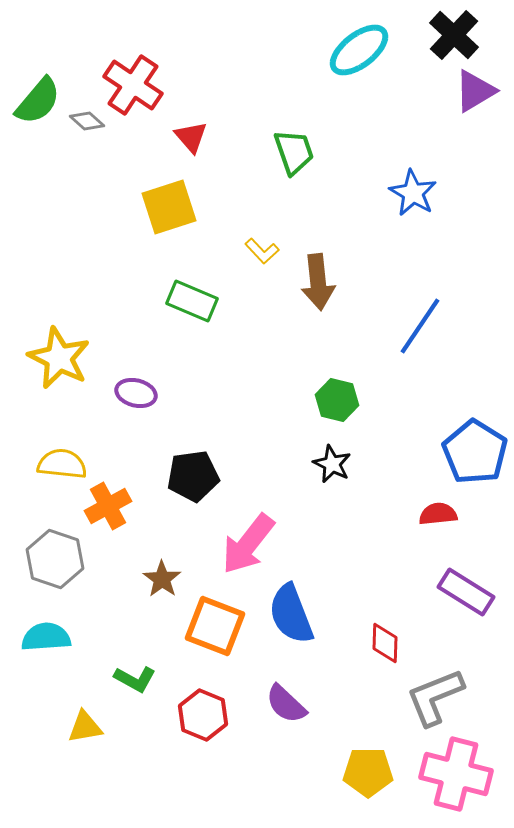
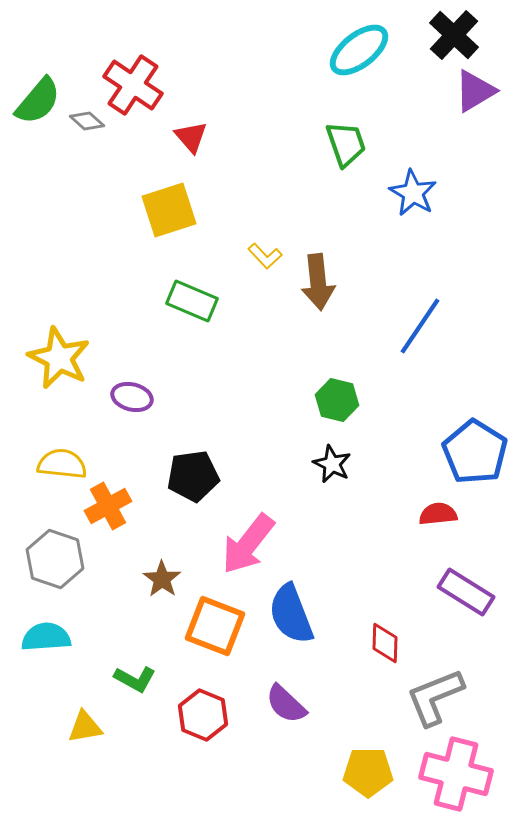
green trapezoid: moved 52 px right, 8 px up
yellow square: moved 3 px down
yellow L-shape: moved 3 px right, 5 px down
purple ellipse: moved 4 px left, 4 px down
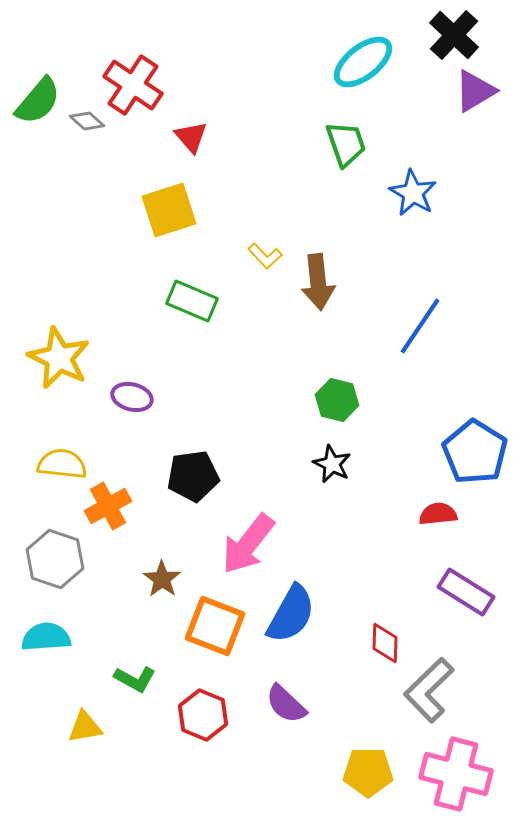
cyan ellipse: moved 4 px right, 12 px down
blue semicircle: rotated 130 degrees counterclockwise
gray L-shape: moved 6 px left, 7 px up; rotated 22 degrees counterclockwise
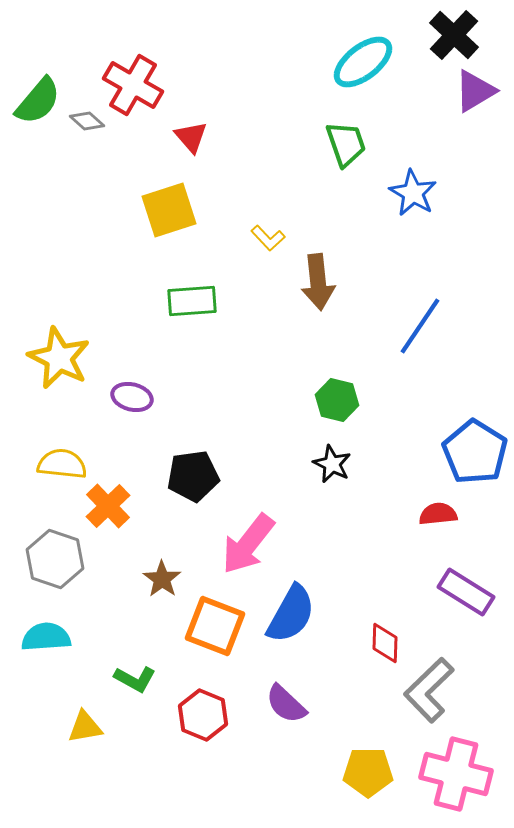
red cross: rotated 4 degrees counterclockwise
yellow L-shape: moved 3 px right, 18 px up
green rectangle: rotated 27 degrees counterclockwise
orange cross: rotated 15 degrees counterclockwise
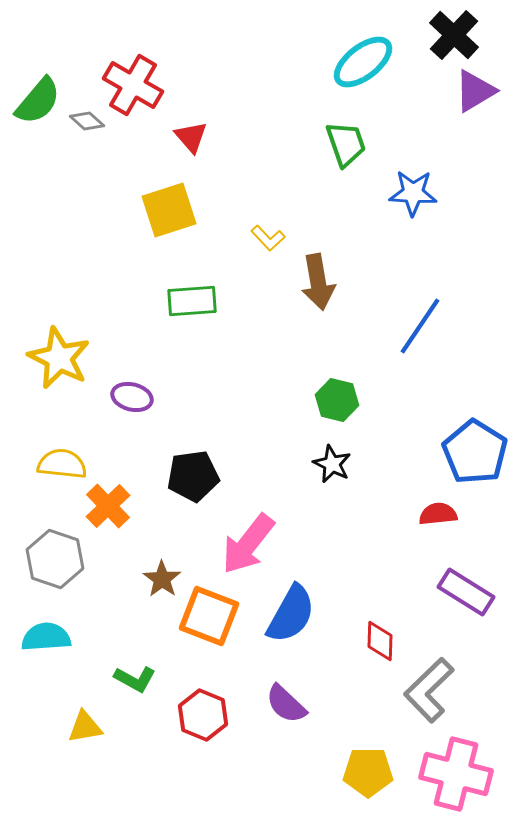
blue star: rotated 27 degrees counterclockwise
brown arrow: rotated 4 degrees counterclockwise
orange square: moved 6 px left, 10 px up
red diamond: moved 5 px left, 2 px up
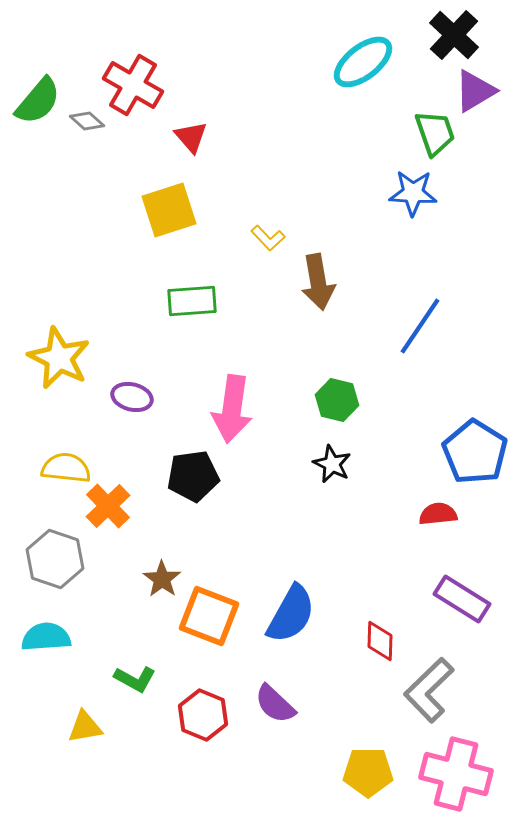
green trapezoid: moved 89 px right, 11 px up
yellow semicircle: moved 4 px right, 4 px down
pink arrow: moved 16 px left, 135 px up; rotated 30 degrees counterclockwise
purple rectangle: moved 4 px left, 7 px down
purple semicircle: moved 11 px left
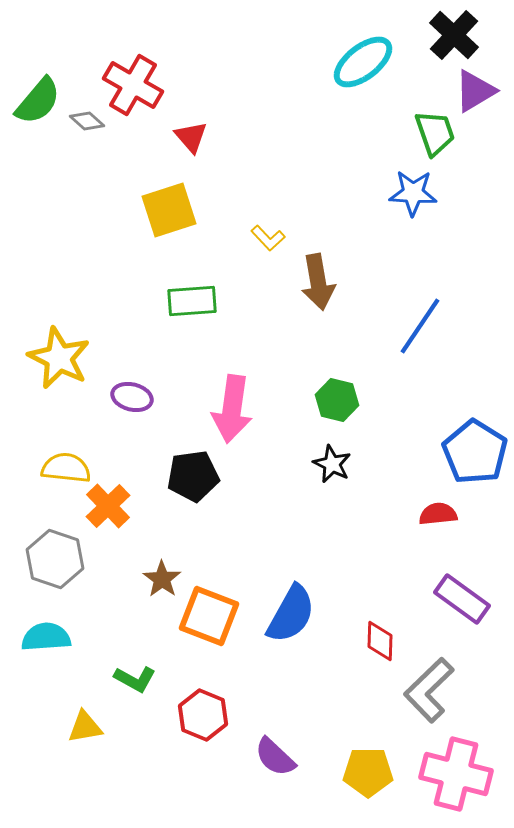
purple rectangle: rotated 4 degrees clockwise
purple semicircle: moved 53 px down
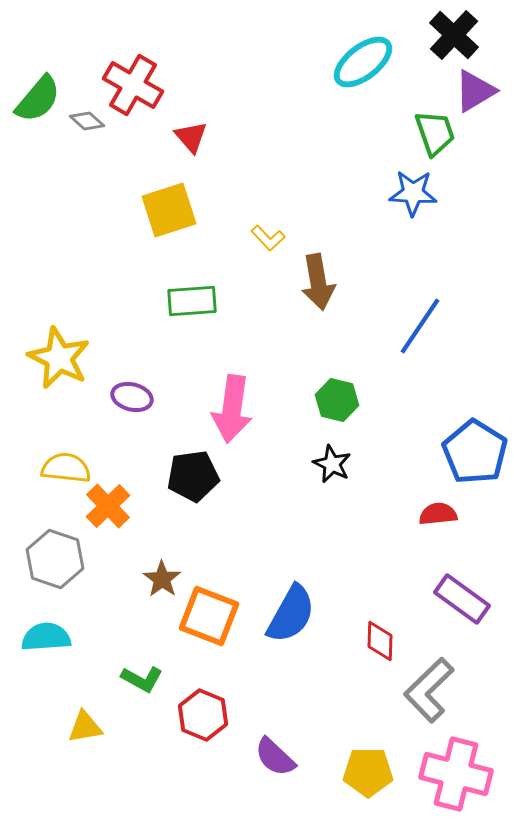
green semicircle: moved 2 px up
green L-shape: moved 7 px right
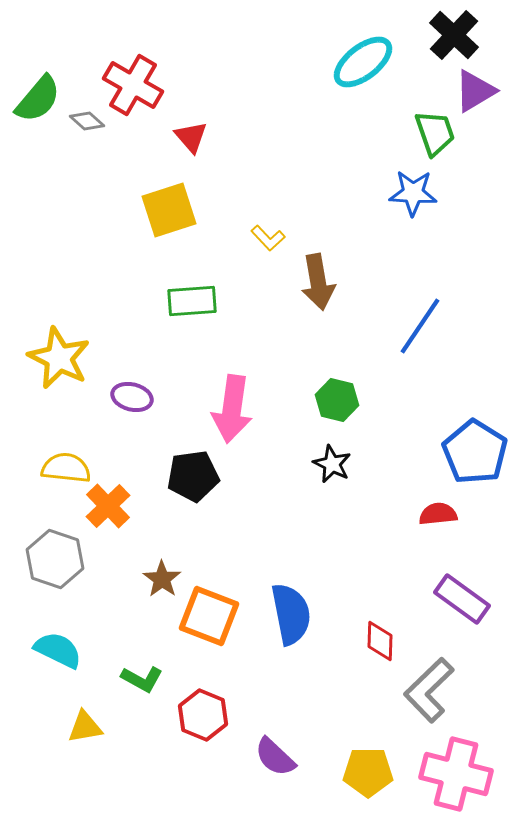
blue semicircle: rotated 40 degrees counterclockwise
cyan semicircle: moved 12 px right, 13 px down; rotated 30 degrees clockwise
